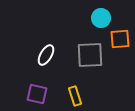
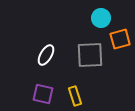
orange square: rotated 10 degrees counterclockwise
purple square: moved 6 px right
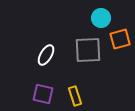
gray square: moved 2 px left, 5 px up
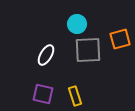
cyan circle: moved 24 px left, 6 px down
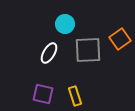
cyan circle: moved 12 px left
orange square: rotated 20 degrees counterclockwise
white ellipse: moved 3 px right, 2 px up
